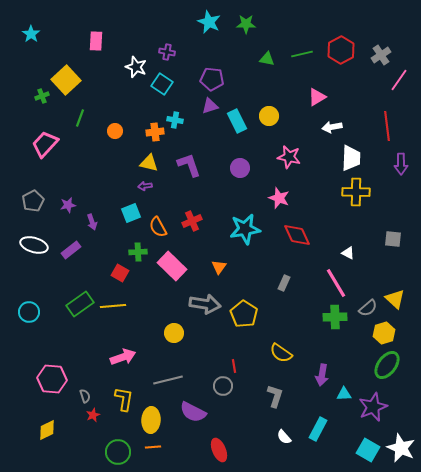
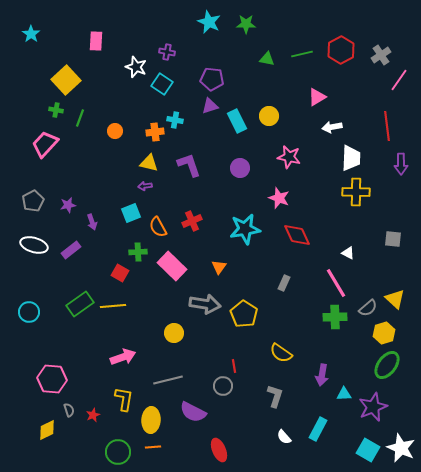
green cross at (42, 96): moved 14 px right, 14 px down; rotated 32 degrees clockwise
gray semicircle at (85, 396): moved 16 px left, 14 px down
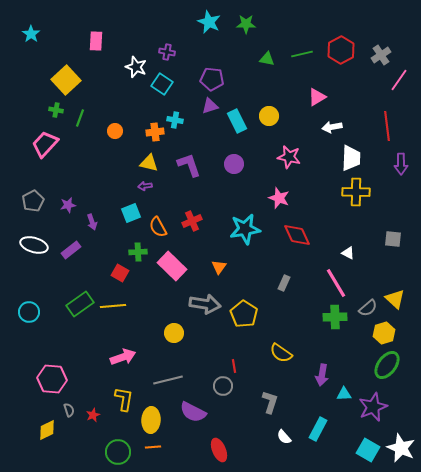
purple circle at (240, 168): moved 6 px left, 4 px up
gray L-shape at (275, 396): moved 5 px left, 6 px down
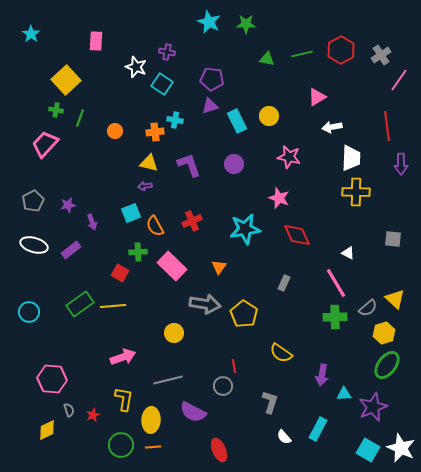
orange semicircle at (158, 227): moved 3 px left, 1 px up
green circle at (118, 452): moved 3 px right, 7 px up
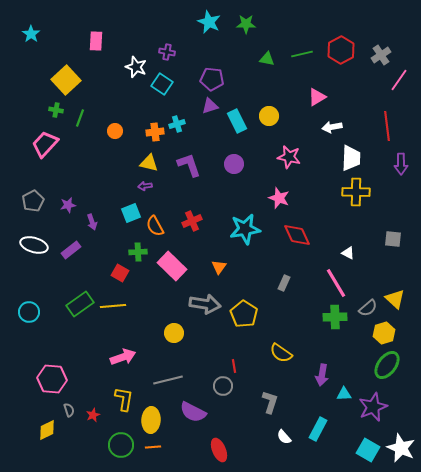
cyan cross at (175, 120): moved 2 px right, 4 px down; rotated 28 degrees counterclockwise
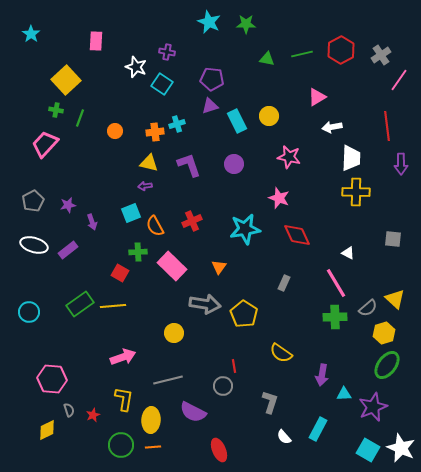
purple rectangle at (71, 250): moved 3 px left
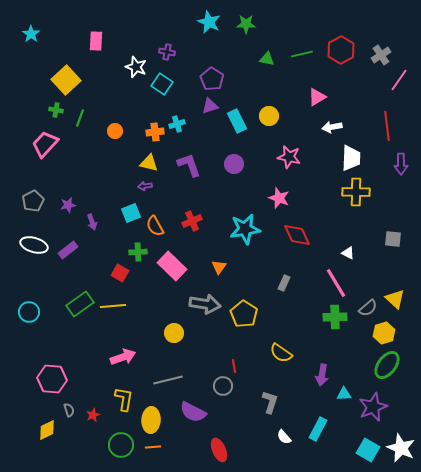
purple pentagon at (212, 79): rotated 25 degrees clockwise
